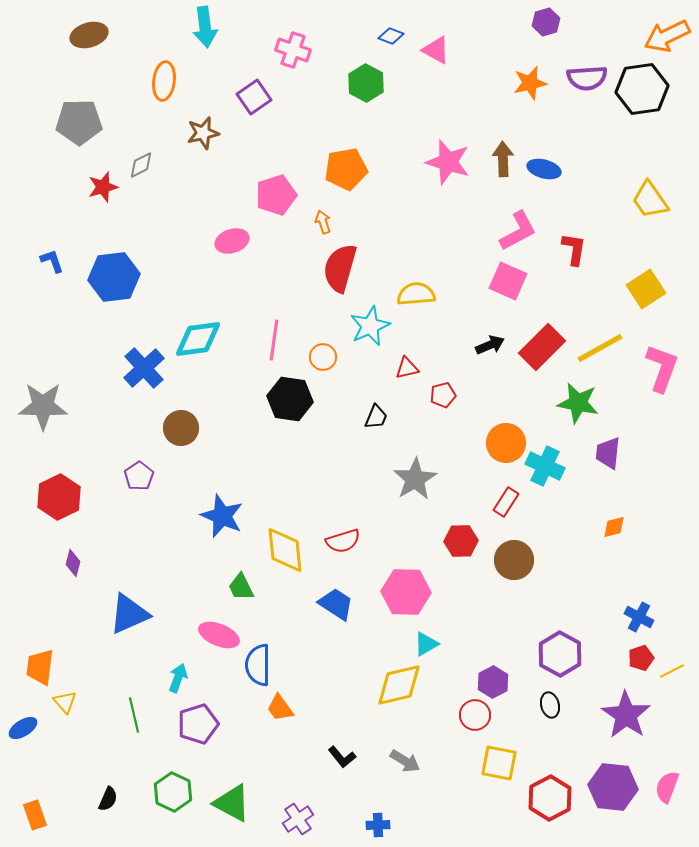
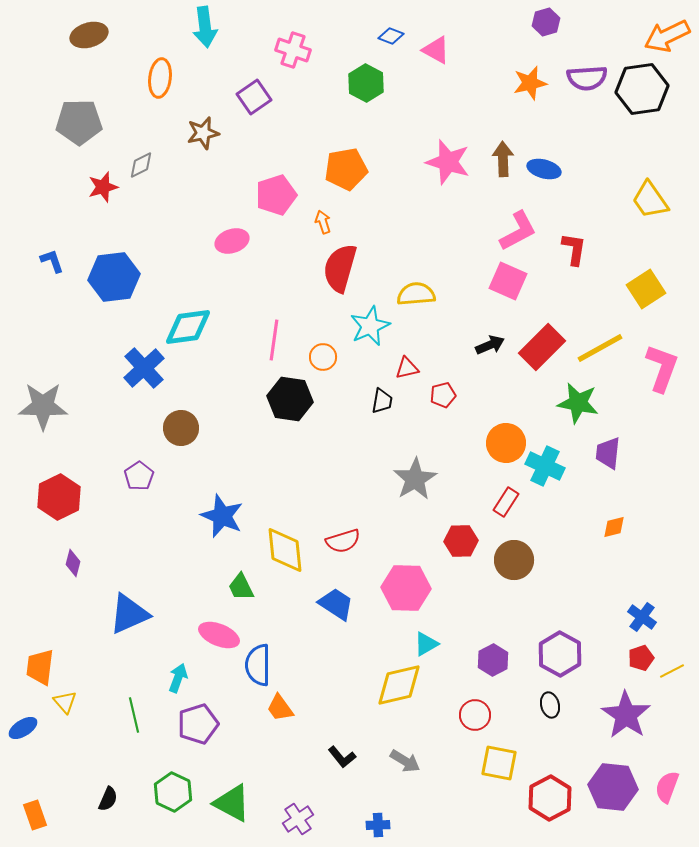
orange ellipse at (164, 81): moved 4 px left, 3 px up
cyan diamond at (198, 339): moved 10 px left, 12 px up
black trapezoid at (376, 417): moved 6 px right, 16 px up; rotated 12 degrees counterclockwise
pink hexagon at (406, 592): moved 4 px up
blue cross at (639, 617): moved 3 px right; rotated 8 degrees clockwise
purple hexagon at (493, 682): moved 22 px up
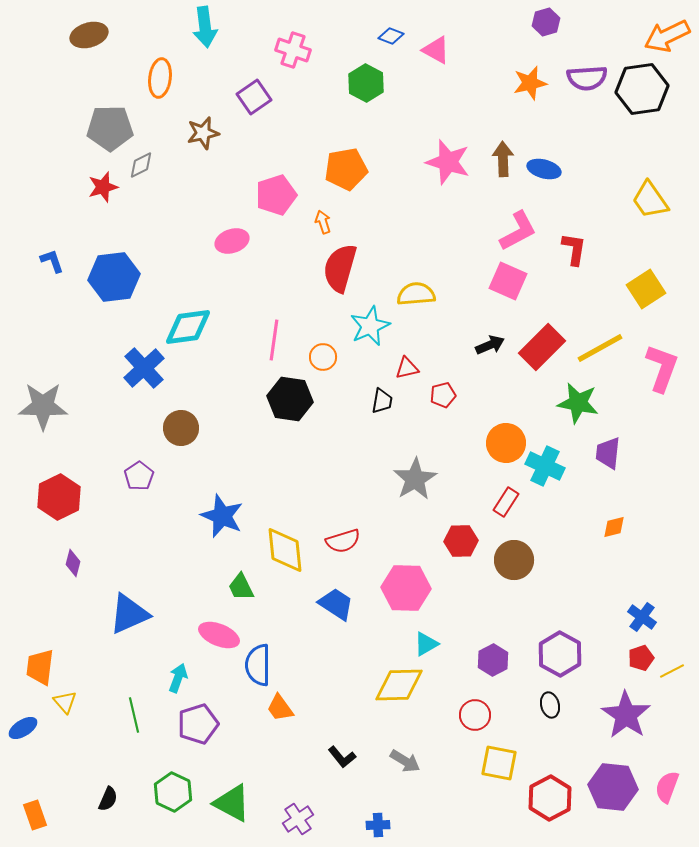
gray pentagon at (79, 122): moved 31 px right, 6 px down
yellow diamond at (399, 685): rotated 12 degrees clockwise
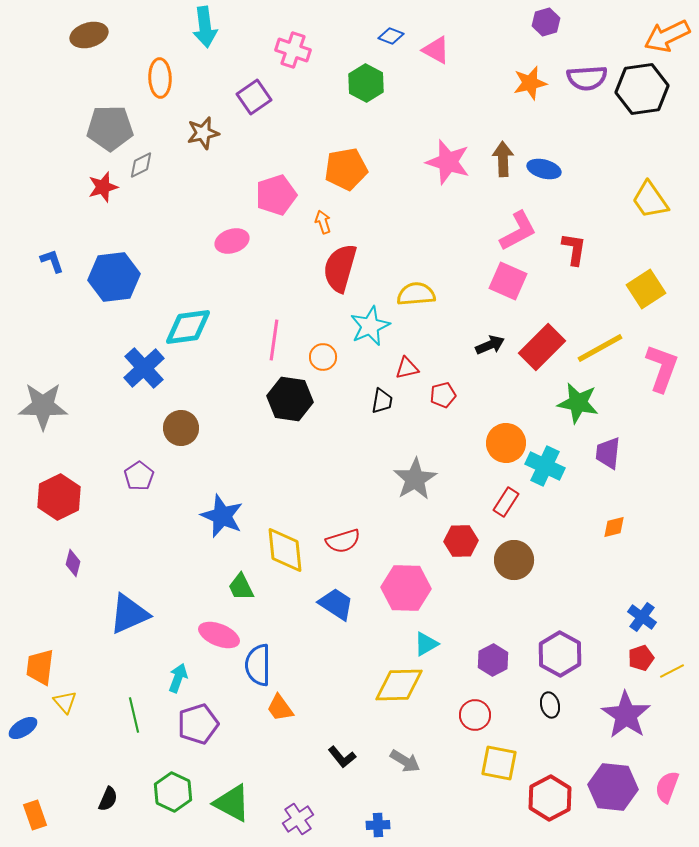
orange ellipse at (160, 78): rotated 9 degrees counterclockwise
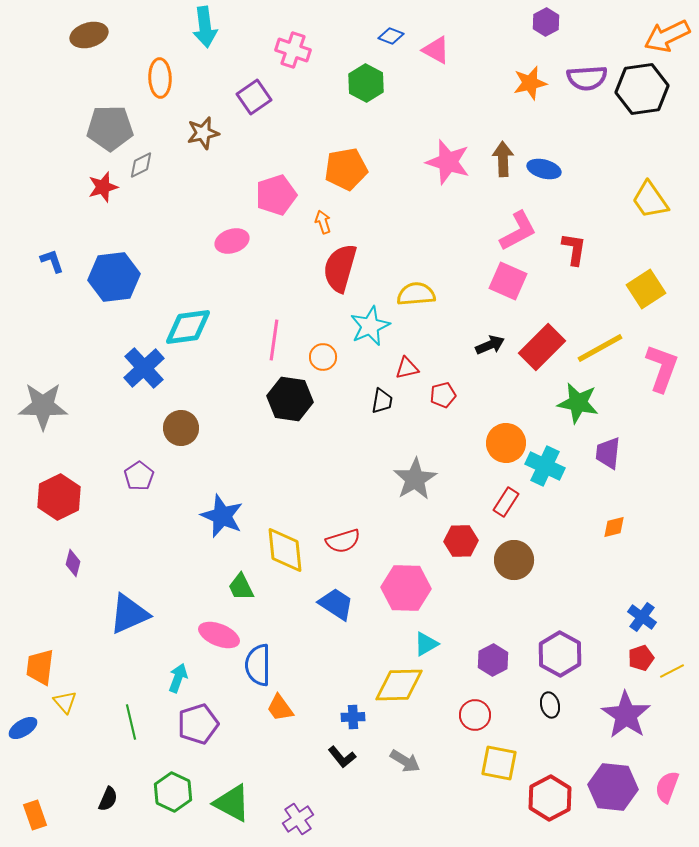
purple hexagon at (546, 22): rotated 12 degrees counterclockwise
green line at (134, 715): moved 3 px left, 7 px down
blue cross at (378, 825): moved 25 px left, 108 px up
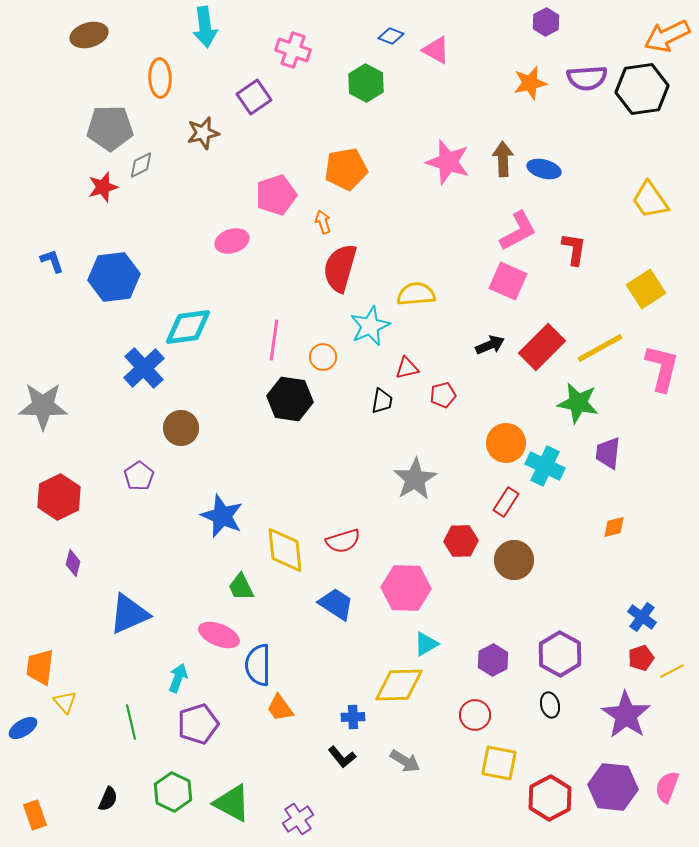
pink L-shape at (662, 368): rotated 6 degrees counterclockwise
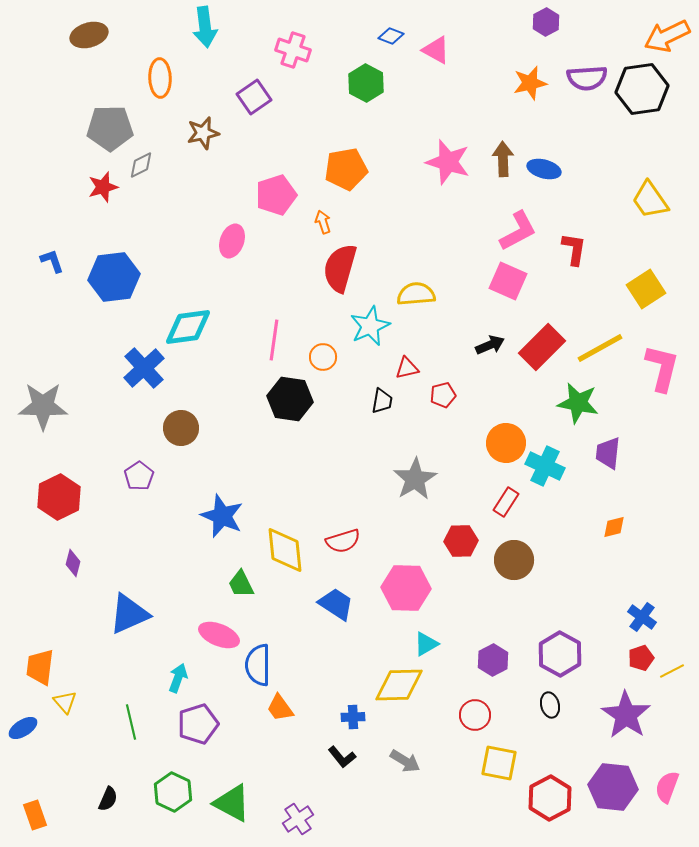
pink ellipse at (232, 241): rotated 52 degrees counterclockwise
green trapezoid at (241, 587): moved 3 px up
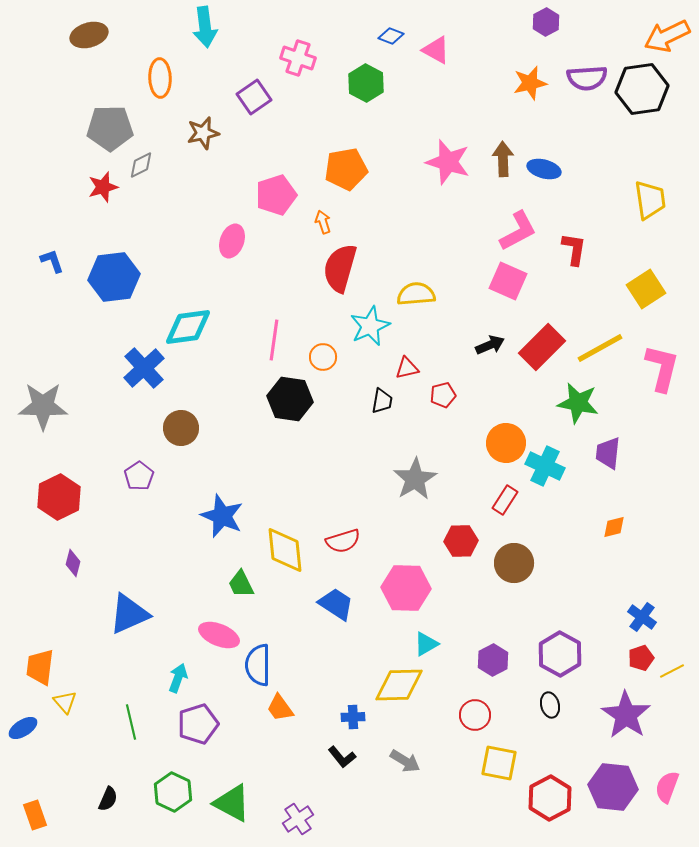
pink cross at (293, 50): moved 5 px right, 8 px down
yellow trapezoid at (650, 200): rotated 153 degrees counterclockwise
red rectangle at (506, 502): moved 1 px left, 2 px up
brown circle at (514, 560): moved 3 px down
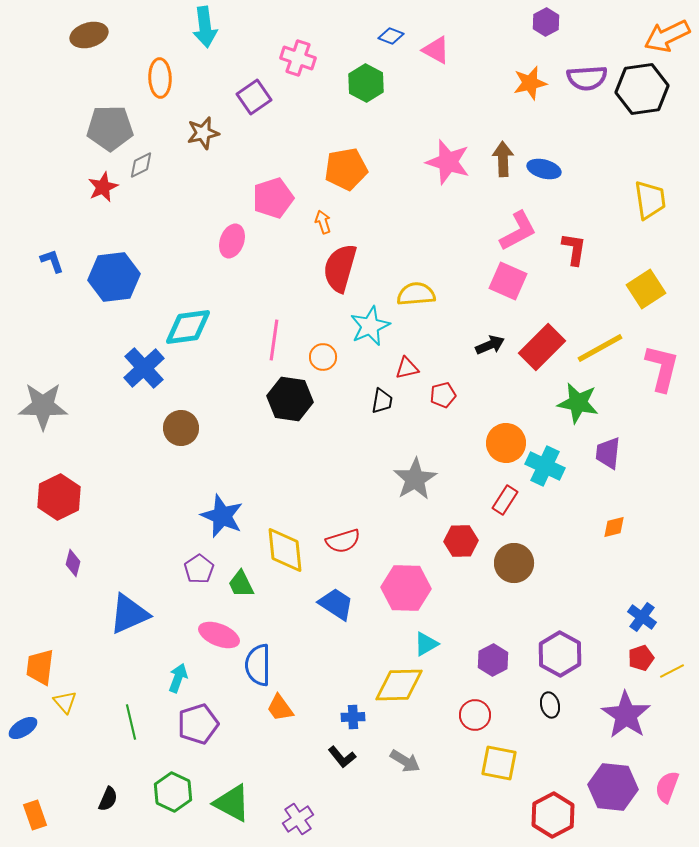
red star at (103, 187): rotated 8 degrees counterclockwise
pink pentagon at (276, 195): moved 3 px left, 3 px down
purple pentagon at (139, 476): moved 60 px right, 93 px down
red hexagon at (550, 798): moved 3 px right, 17 px down
